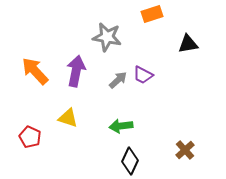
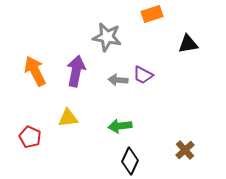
orange arrow: rotated 16 degrees clockwise
gray arrow: rotated 132 degrees counterclockwise
yellow triangle: rotated 25 degrees counterclockwise
green arrow: moved 1 px left
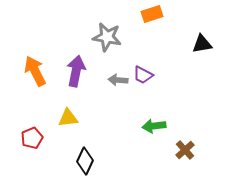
black triangle: moved 14 px right
green arrow: moved 34 px right
red pentagon: moved 2 px right, 1 px down; rotated 25 degrees clockwise
black diamond: moved 45 px left
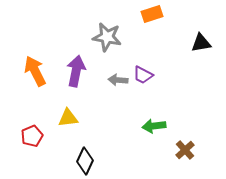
black triangle: moved 1 px left, 1 px up
red pentagon: moved 2 px up
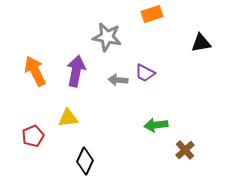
purple trapezoid: moved 2 px right, 2 px up
green arrow: moved 2 px right, 1 px up
red pentagon: moved 1 px right
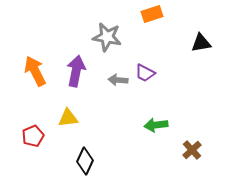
brown cross: moved 7 px right
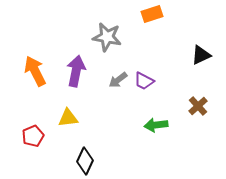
black triangle: moved 12 px down; rotated 15 degrees counterclockwise
purple trapezoid: moved 1 px left, 8 px down
gray arrow: rotated 42 degrees counterclockwise
brown cross: moved 6 px right, 44 px up
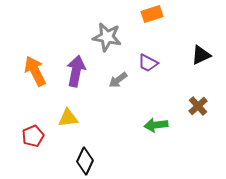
purple trapezoid: moved 4 px right, 18 px up
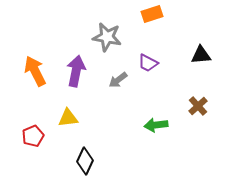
black triangle: rotated 20 degrees clockwise
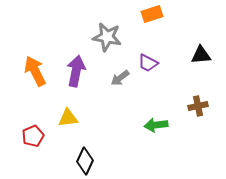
gray arrow: moved 2 px right, 2 px up
brown cross: rotated 30 degrees clockwise
